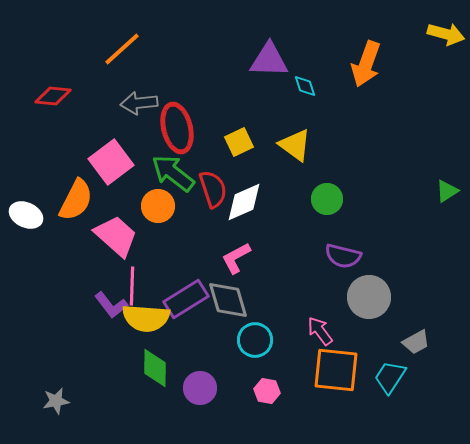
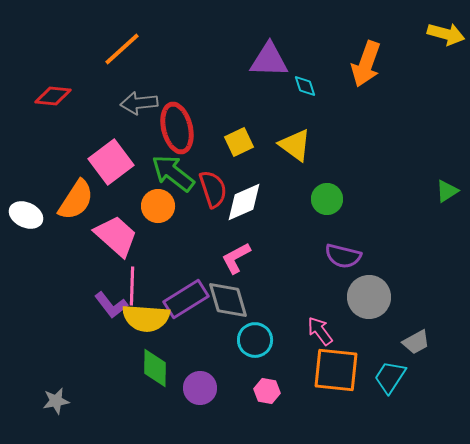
orange semicircle: rotated 6 degrees clockwise
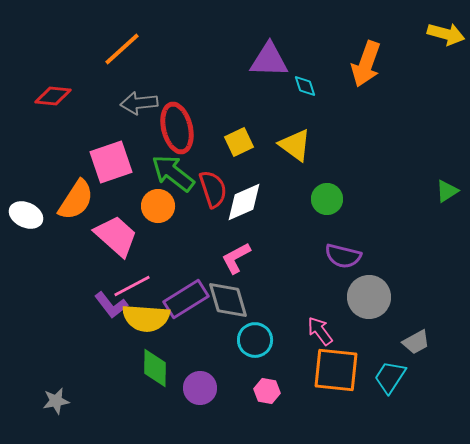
pink square: rotated 18 degrees clockwise
pink line: rotated 60 degrees clockwise
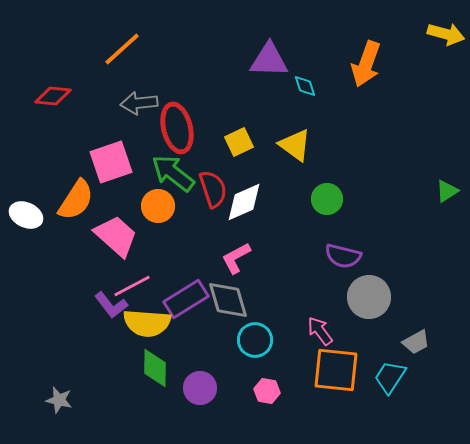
yellow semicircle: moved 1 px right, 5 px down
gray star: moved 3 px right, 1 px up; rotated 24 degrees clockwise
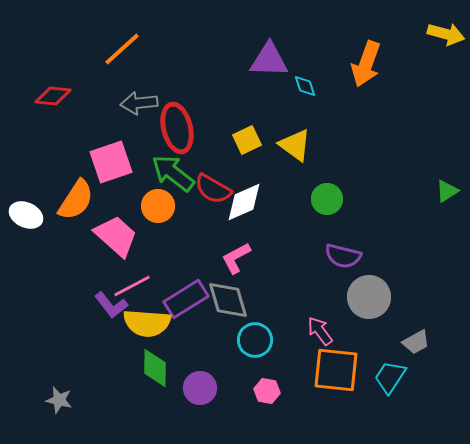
yellow square: moved 8 px right, 2 px up
red semicircle: rotated 138 degrees clockwise
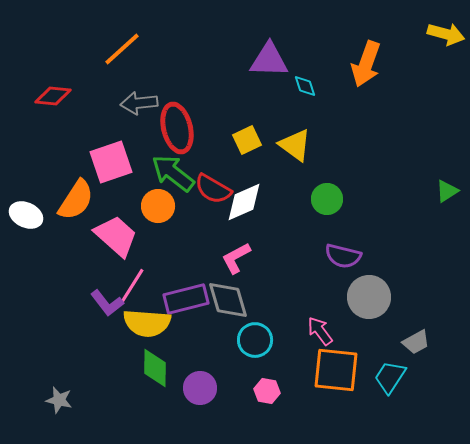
pink line: rotated 30 degrees counterclockwise
purple rectangle: rotated 18 degrees clockwise
purple L-shape: moved 4 px left, 2 px up
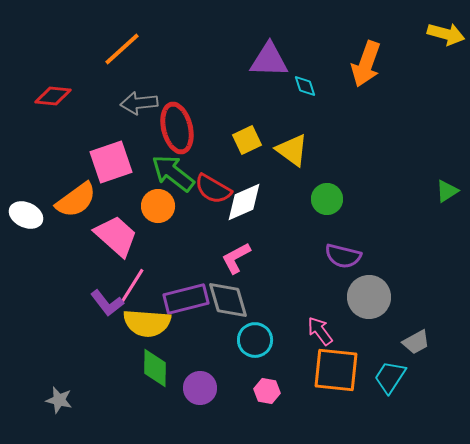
yellow triangle: moved 3 px left, 5 px down
orange semicircle: rotated 21 degrees clockwise
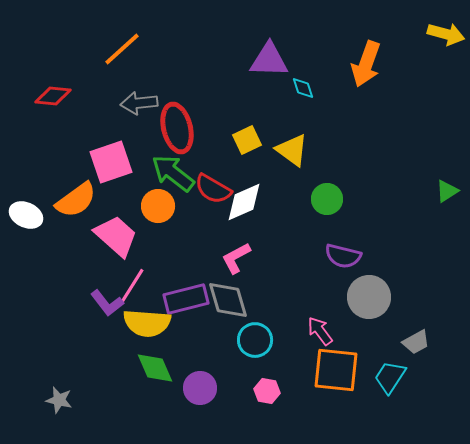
cyan diamond: moved 2 px left, 2 px down
green diamond: rotated 24 degrees counterclockwise
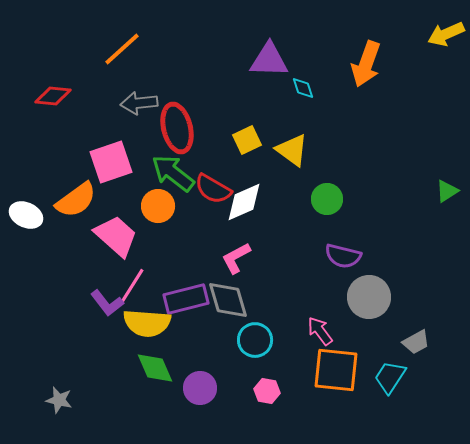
yellow arrow: rotated 141 degrees clockwise
